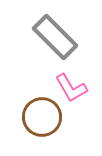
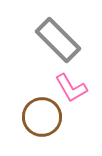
gray rectangle: moved 3 px right, 3 px down
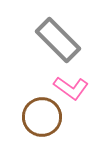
pink L-shape: rotated 24 degrees counterclockwise
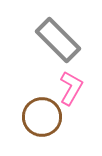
pink L-shape: rotated 96 degrees counterclockwise
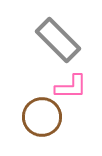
pink L-shape: moved 1 px up; rotated 60 degrees clockwise
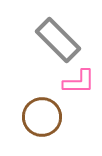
pink L-shape: moved 8 px right, 5 px up
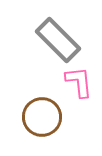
pink L-shape: rotated 96 degrees counterclockwise
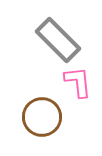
pink L-shape: moved 1 px left
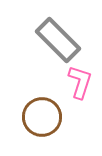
pink L-shape: moved 2 px right; rotated 24 degrees clockwise
